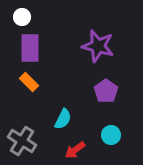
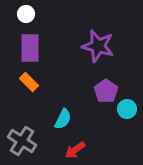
white circle: moved 4 px right, 3 px up
cyan circle: moved 16 px right, 26 px up
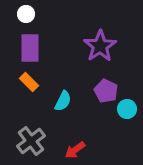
purple star: moved 2 px right; rotated 24 degrees clockwise
purple pentagon: rotated 10 degrees counterclockwise
cyan semicircle: moved 18 px up
gray cross: moved 9 px right; rotated 20 degrees clockwise
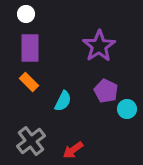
purple star: moved 1 px left
red arrow: moved 2 px left
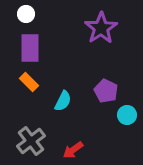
purple star: moved 2 px right, 18 px up
cyan circle: moved 6 px down
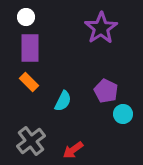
white circle: moved 3 px down
cyan circle: moved 4 px left, 1 px up
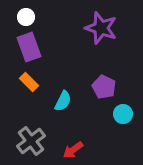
purple star: rotated 20 degrees counterclockwise
purple rectangle: moved 1 px left, 1 px up; rotated 20 degrees counterclockwise
purple pentagon: moved 2 px left, 4 px up
